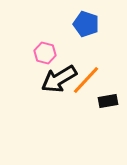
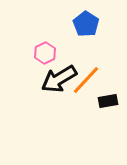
blue pentagon: rotated 15 degrees clockwise
pink hexagon: rotated 20 degrees clockwise
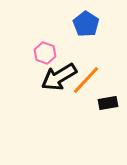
pink hexagon: rotated 15 degrees counterclockwise
black arrow: moved 2 px up
black rectangle: moved 2 px down
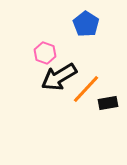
orange line: moved 9 px down
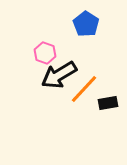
black arrow: moved 2 px up
orange line: moved 2 px left
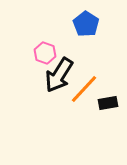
black arrow: rotated 27 degrees counterclockwise
